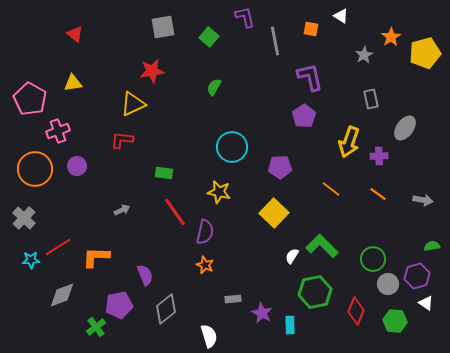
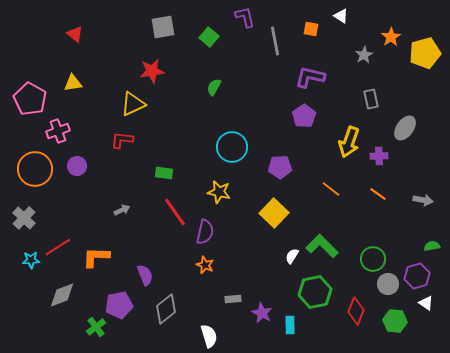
purple L-shape at (310, 77): rotated 64 degrees counterclockwise
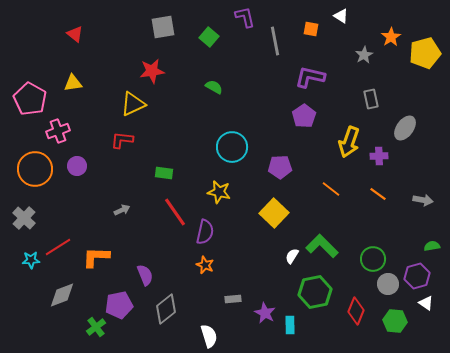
green semicircle at (214, 87): rotated 90 degrees clockwise
purple star at (262, 313): moved 3 px right
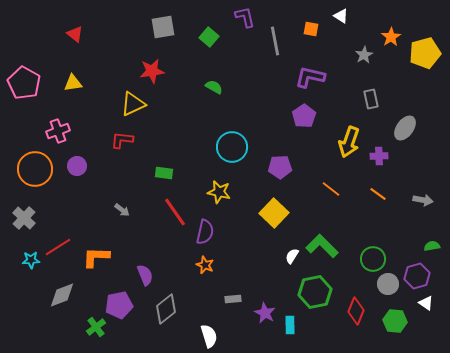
pink pentagon at (30, 99): moved 6 px left, 16 px up
gray arrow at (122, 210): rotated 63 degrees clockwise
